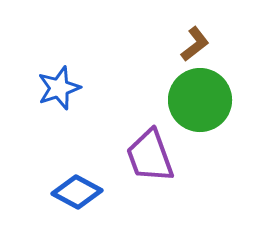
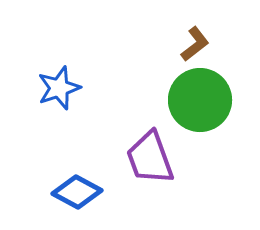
purple trapezoid: moved 2 px down
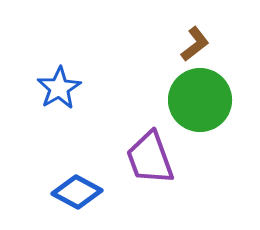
blue star: rotated 12 degrees counterclockwise
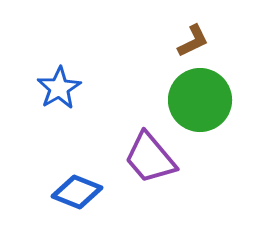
brown L-shape: moved 2 px left, 3 px up; rotated 12 degrees clockwise
purple trapezoid: rotated 20 degrees counterclockwise
blue diamond: rotated 6 degrees counterclockwise
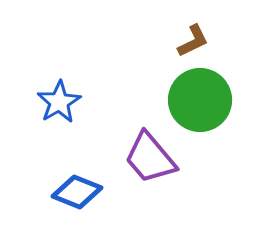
blue star: moved 14 px down
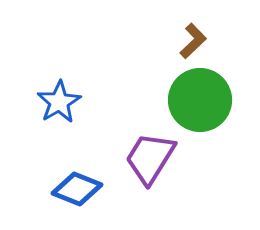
brown L-shape: rotated 18 degrees counterclockwise
purple trapezoid: rotated 72 degrees clockwise
blue diamond: moved 3 px up
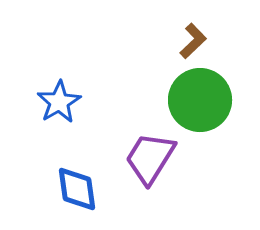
blue diamond: rotated 60 degrees clockwise
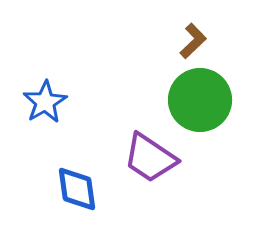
blue star: moved 14 px left
purple trapezoid: rotated 88 degrees counterclockwise
